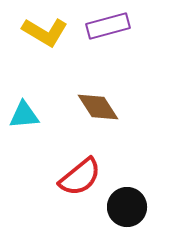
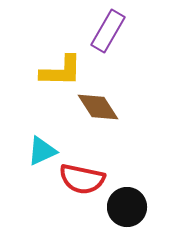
purple rectangle: moved 5 px down; rotated 45 degrees counterclockwise
yellow L-shape: moved 16 px right, 39 px down; rotated 30 degrees counterclockwise
cyan triangle: moved 18 px right, 36 px down; rotated 20 degrees counterclockwise
red semicircle: moved 2 px right, 2 px down; rotated 51 degrees clockwise
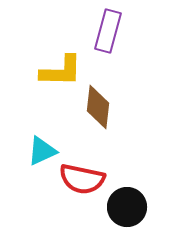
purple rectangle: rotated 15 degrees counterclockwise
brown diamond: rotated 39 degrees clockwise
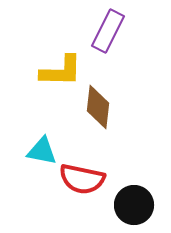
purple rectangle: rotated 12 degrees clockwise
cyan triangle: rotated 36 degrees clockwise
black circle: moved 7 px right, 2 px up
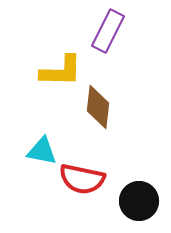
black circle: moved 5 px right, 4 px up
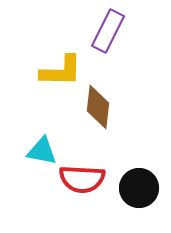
red semicircle: rotated 9 degrees counterclockwise
black circle: moved 13 px up
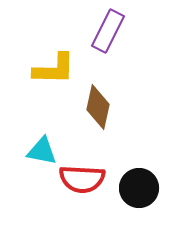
yellow L-shape: moved 7 px left, 2 px up
brown diamond: rotated 6 degrees clockwise
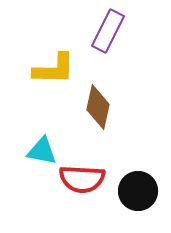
black circle: moved 1 px left, 3 px down
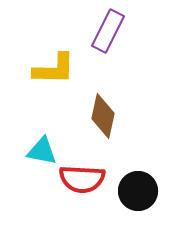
brown diamond: moved 5 px right, 9 px down
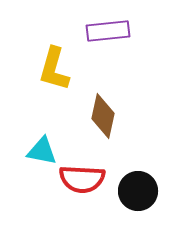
purple rectangle: rotated 57 degrees clockwise
yellow L-shape: rotated 105 degrees clockwise
